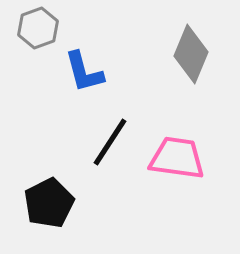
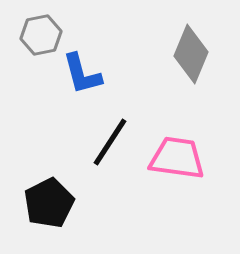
gray hexagon: moved 3 px right, 7 px down; rotated 9 degrees clockwise
blue L-shape: moved 2 px left, 2 px down
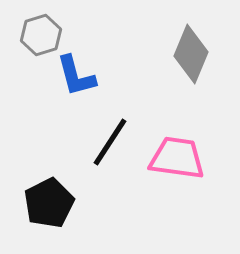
gray hexagon: rotated 6 degrees counterclockwise
blue L-shape: moved 6 px left, 2 px down
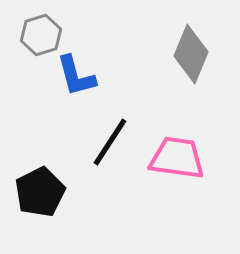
black pentagon: moved 9 px left, 11 px up
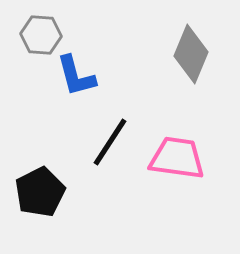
gray hexagon: rotated 21 degrees clockwise
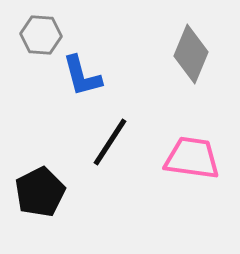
blue L-shape: moved 6 px right
pink trapezoid: moved 15 px right
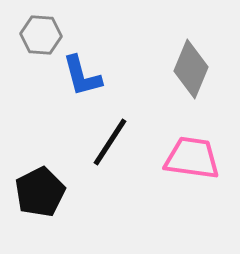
gray diamond: moved 15 px down
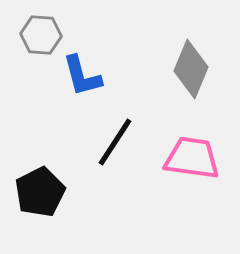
black line: moved 5 px right
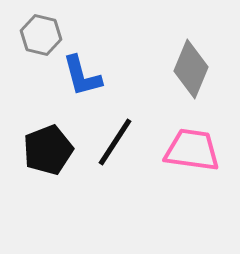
gray hexagon: rotated 9 degrees clockwise
pink trapezoid: moved 8 px up
black pentagon: moved 8 px right, 42 px up; rotated 6 degrees clockwise
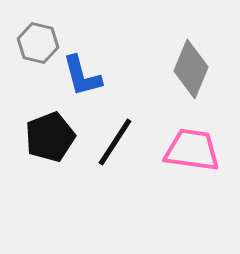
gray hexagon: moved 3 px left, 8 px down
black pentagon: moved 2 px right, 13 px up
